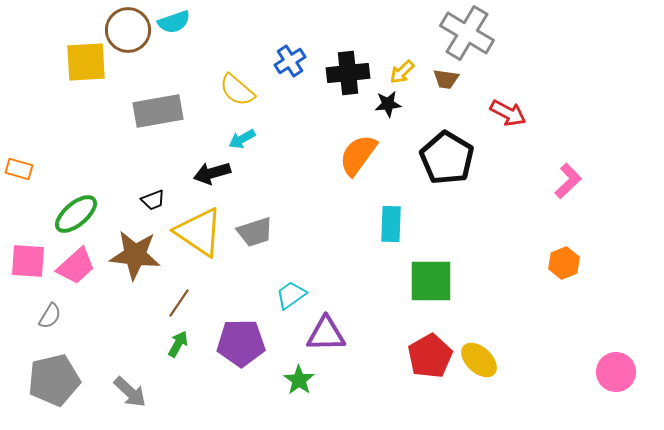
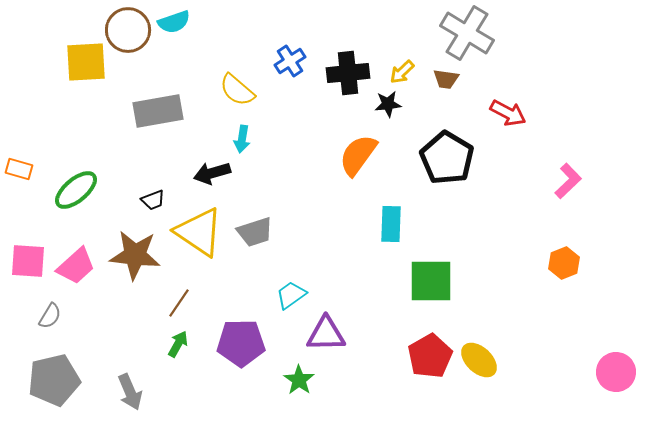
cyan arrow: rotated 52 degrees counterclockwise
green ellipse: moved 24 px up
gray arrow: rotated 24 degrees clockwise
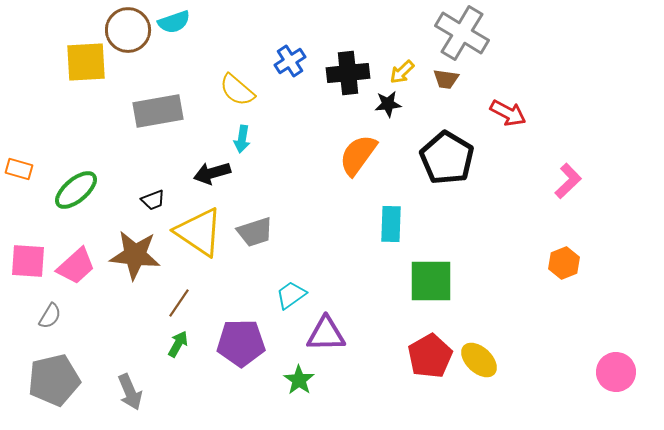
gray cross: moved 5 px left
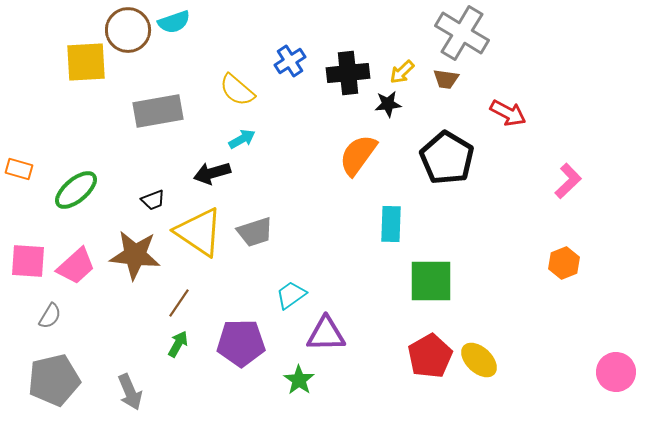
cyan arrow: rotated 128 degrees counterclockwise
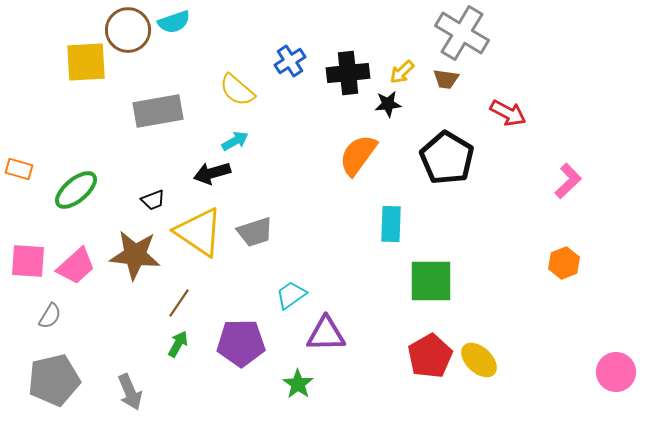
cyan arrow: moved 7 px left, 2 px down
green star: moved 1 px left, 4 px down
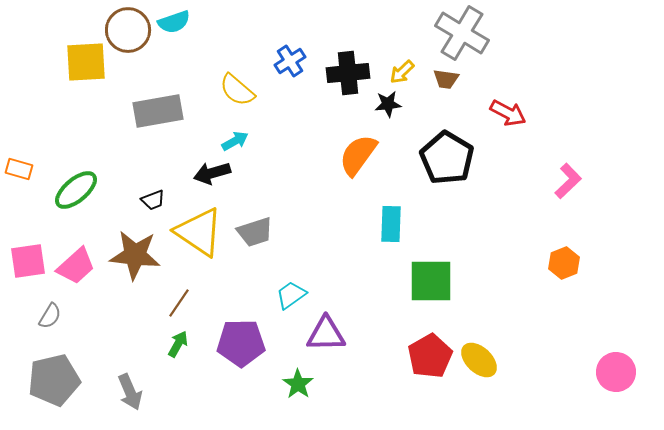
pink square: rotated 12 degrees counterclockwise
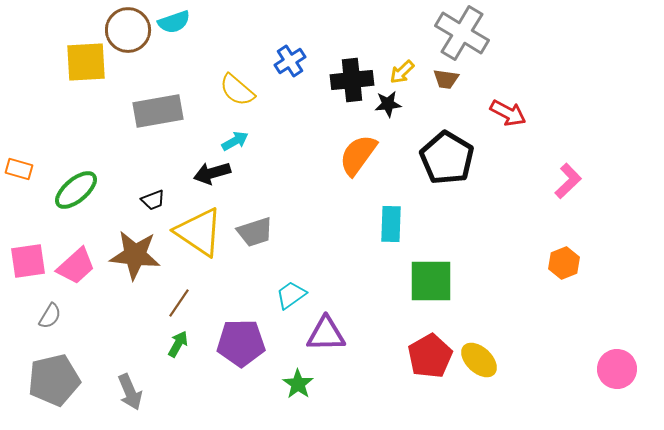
black cross: moved 4 px right, 7 px down
pink circle: moved 1 px right, 3 px up
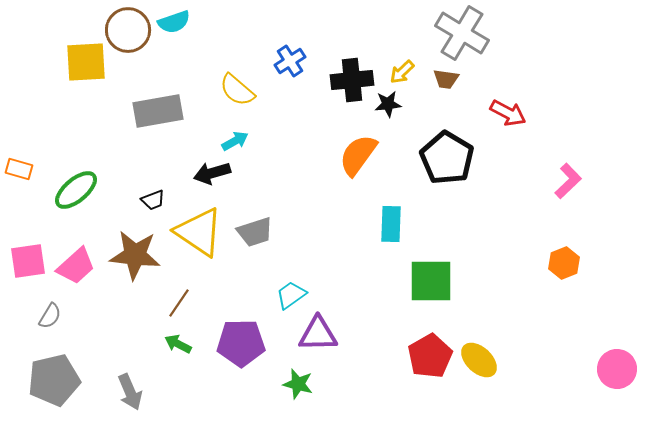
purple triangle: moved 8 px left
green arrow: rotated 92 degrees counterclockwise
green star: rotated 20 degrees counterclockwise
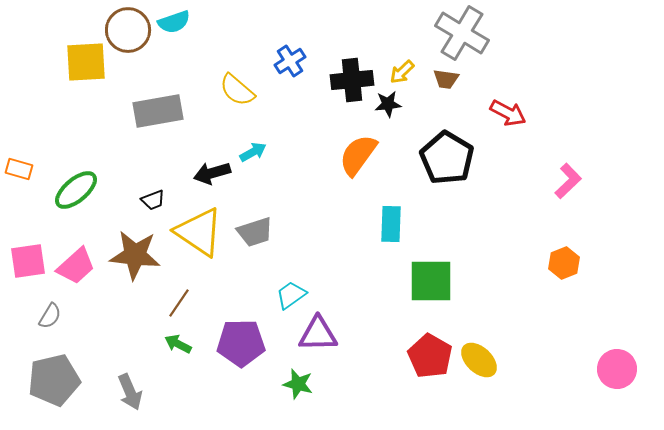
cyan arrow: moved 18 px right, 11 px down
red pentagon: rotated 12 degrees counterclockwise
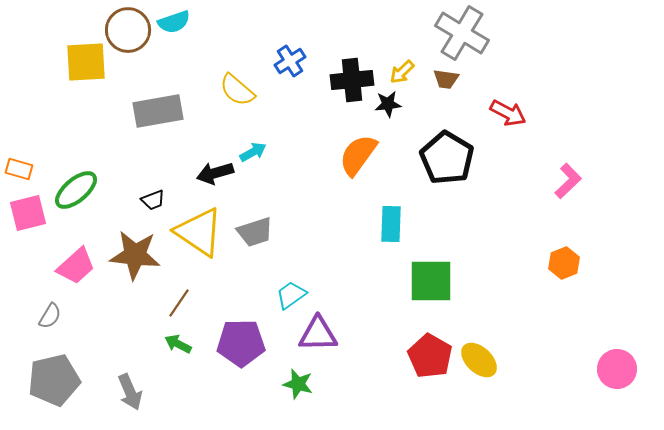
black arrow: moved 3 px right
pink square: moved 48 px up; rotated 6 degrees counterclockwise
